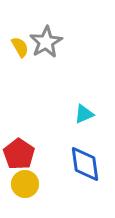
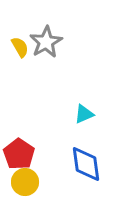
blue diamond: moved 1 px right
yellow circle: moved 2 px up
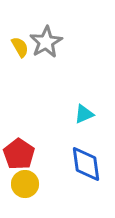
yellow circle: moved 2 px down
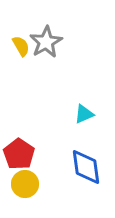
yellow semicircle: moved 1 px right, 1 px up
blue diamond: moved 3 px down
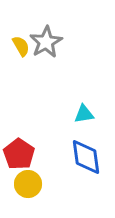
cyan triangle: rotated 15 degrees clockwise
blue diamond: moved 10 px up
yellow circle: moved 3 px right
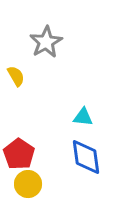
yellow semicircle: moved 5 px left, 30 px down
cyan triangle: moved 1 px left, 3 px down; rotated 15 degrees clockwise
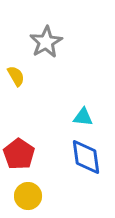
yellow circle: moved 12 px down
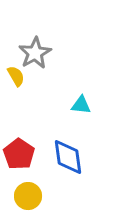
gray star: moved 11 px left, 11 px down
cyan triangle: moved 2 px left, 12 px up
blue diamond: moved 18 px left
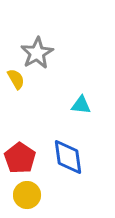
gray star: moved 2 px right
yellow semicircle: moved 3 px down
red pentagon: moved 1 px right, 4 px down
yellow circle: moved 1 px left, 1 px up
